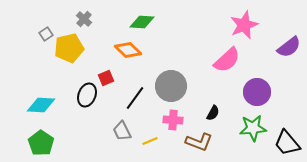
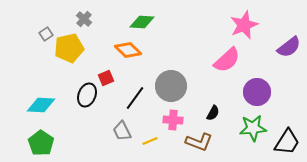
black trapezoid: moved 1 px up; rotated 108 degrees counterclockwise
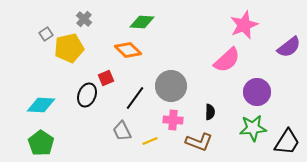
black semicircle: moved 3 px left, 1 px up; rotated 28 degrees counterclockwise
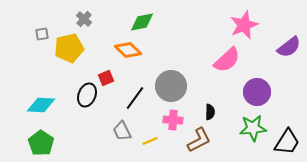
green diamond: rotated 15 degrees counterclockwise
gray square: moved 4 px left; rotated 24 degrees clockwise
brown L-shape: moved 2 px up; rotated 48 degrees counterclockwise
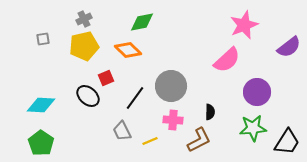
gray cross: rotated 21 degrees clockwise
gray square: moved 1 px right, 5 px down
yellow pentagon: moved 15 px right, 2 px up
black ellipse: moved 1 px right, 1 px down; rotated 70 degrees counterclockwise
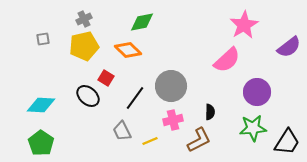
pink star: rotated 8 degrees counterclockwise
red square: rotated 35 degrees counterclockwise
pink cross: rotated 18 degrees counterclockwise
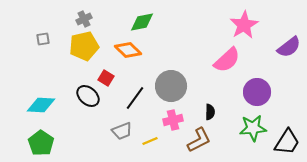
gray trapezoid: rotated 85 degrees counterclockwise
